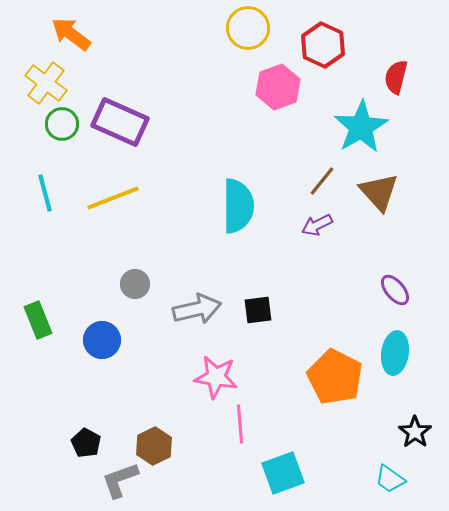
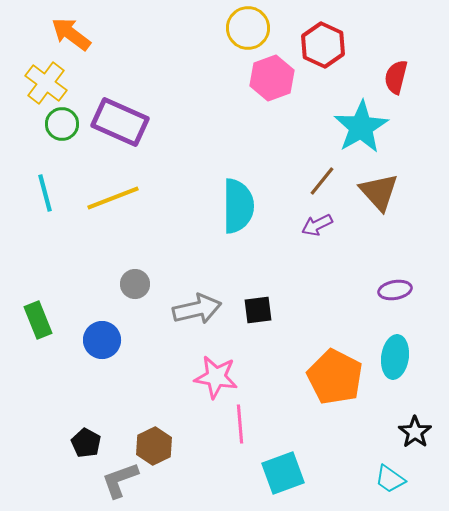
pink hexagon: moved 6 px left, 9 px up
purple ellipse: rotated 60 degrees counterclockwise
cyan ellipse: moved 4 px down
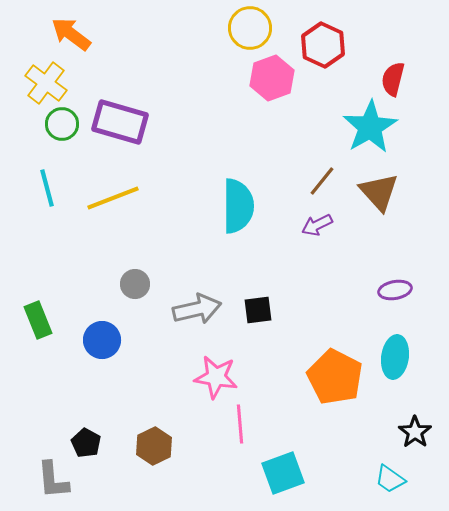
yellow circle: moved 2 px right
red semicircle: moved 3 px left, 2 px down
purple rectangle: rotated 8 degrees counterclockwise
cyan star: moved 9 px right
cyan line: moved 2 px right, 5 px up
gray L-shape: moved 67 px left; rotated 75 degrees counterclockwise
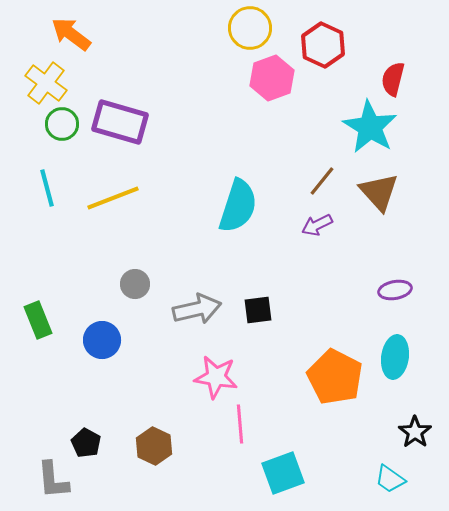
cyan star: rotated 10 degrees counterclockwise
cyan semicircle: rotated 18 degrees clockwise
brown hexagon: rotated 9 degrees counterclockwise
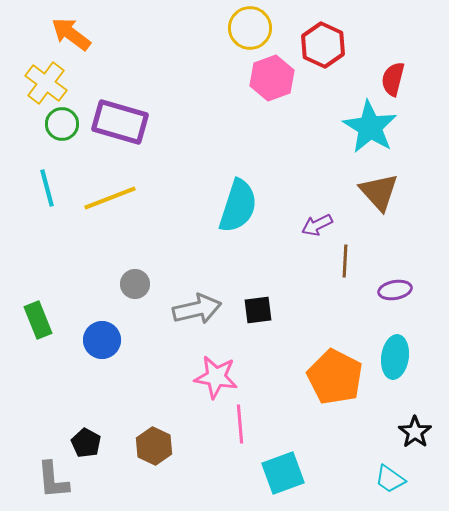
brown line: moved 23 px right, 80 px down; rotated 36 degrees counterclockwise
yellow line: moved 3 px left
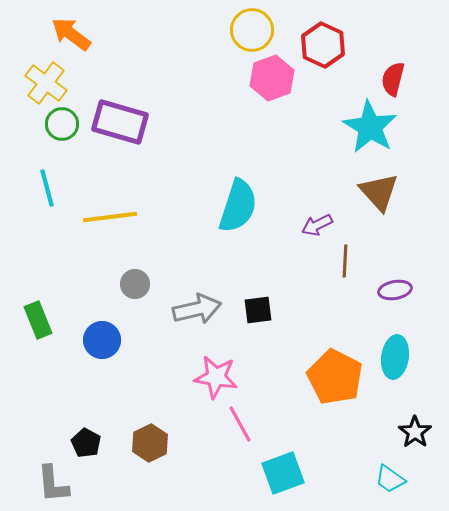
yellow circle: moved 2 px right, 2 px down
yellow line: moved 19 px down; rotated 14 degrees clockwise
pink line: rotated 24 degrees counterclockwise
brown hexagon: moved 4 px left, 3 px up; rotated 9 degrees clockwise
gray L-shape: moved 4 px down
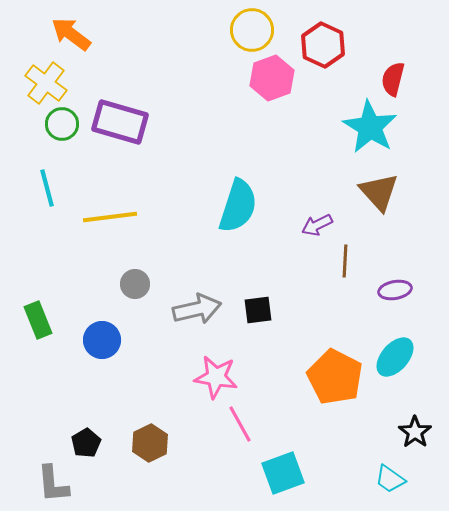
cyan ellipse: rotated 33 degrees clockwise
black pentagon: rotated 12 degrees clockwise
